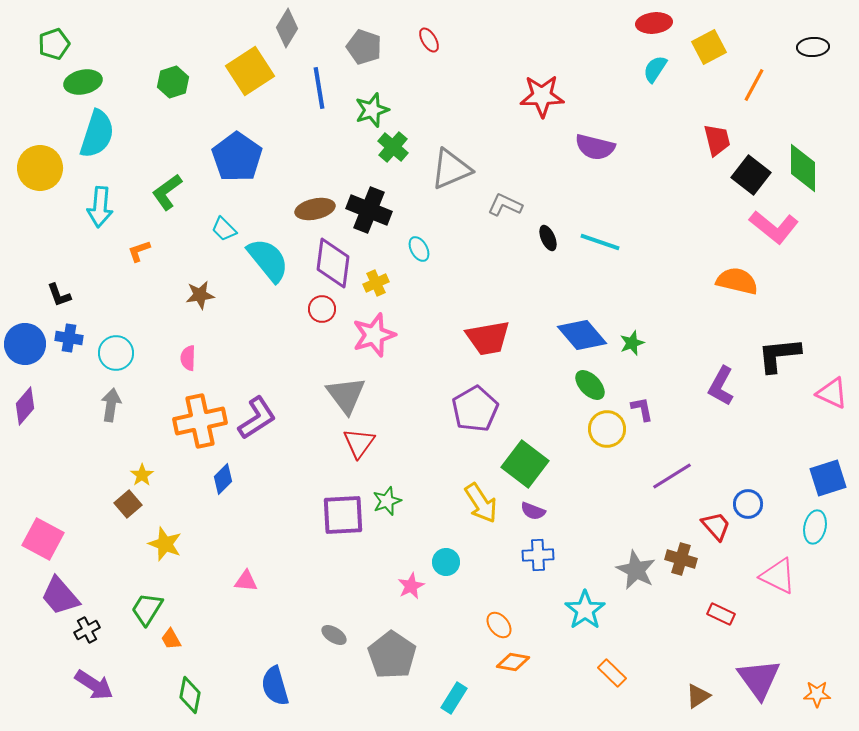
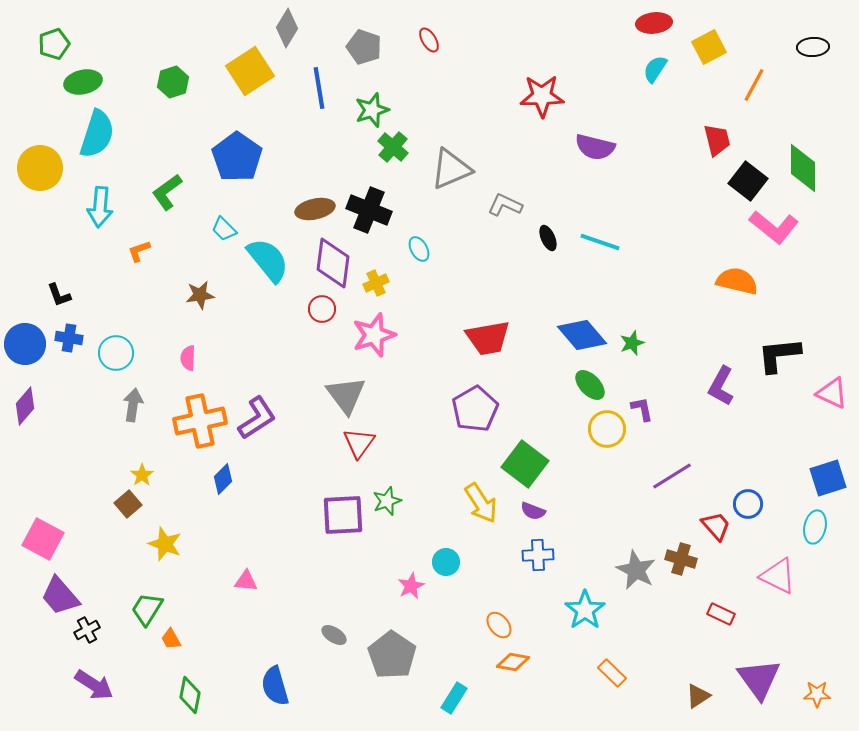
black square at (751, 175): moved 3 px left, 6 px down
gray arrow at (111, 405): moved 22 px right
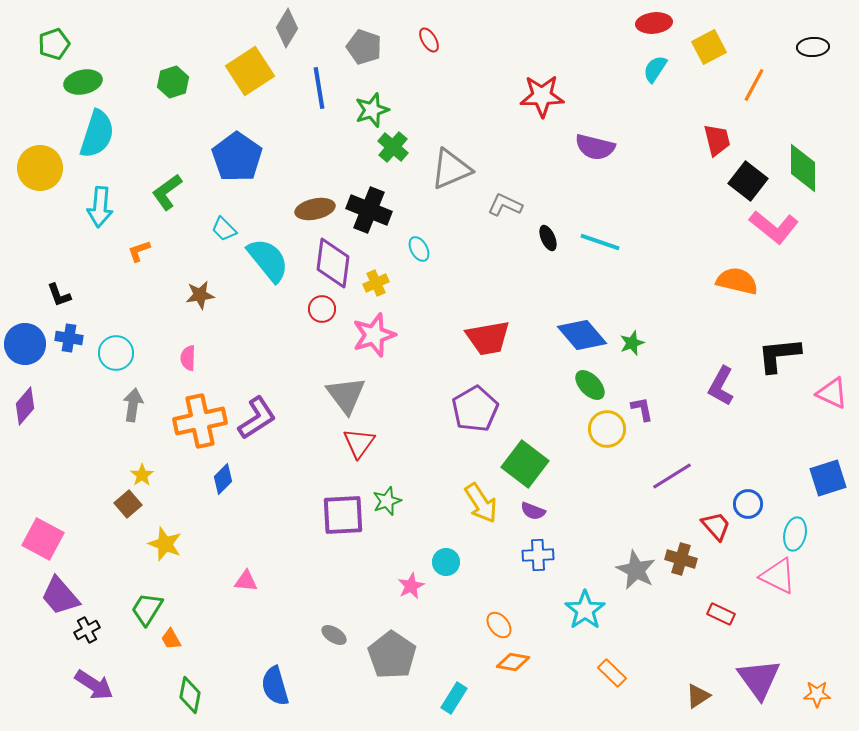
cyan ellipse at (815, 527): moved 20 px left, 7 px down
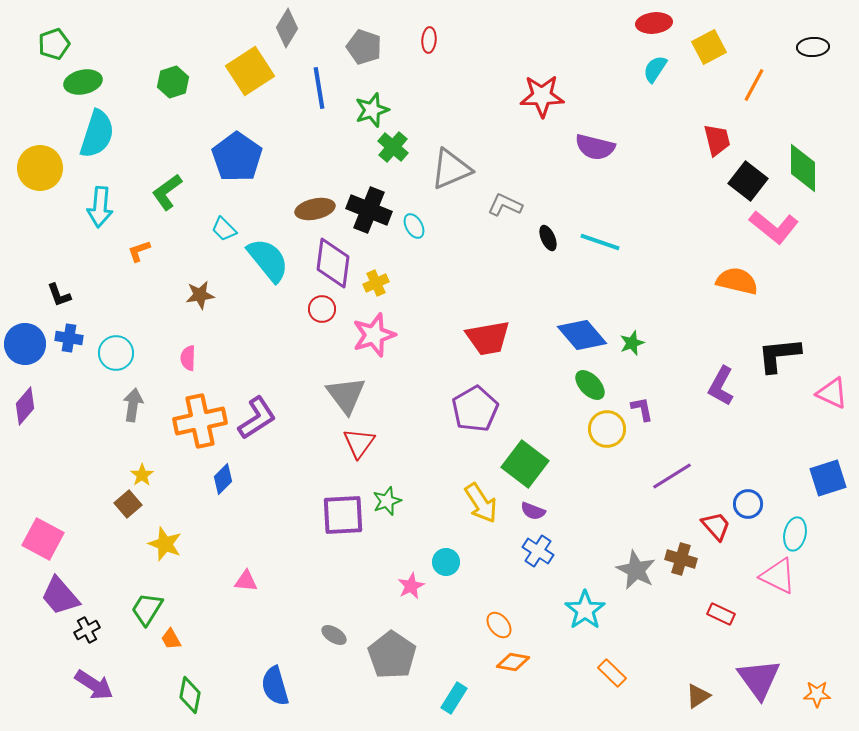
red ellipse at (429, 40): rotated 35 degrees clockwise
cyan ellipse at (419, 249): moved 5 px left, 23 px up
blue cross at (538, 555): moved 4 px up; rotated 36 degrees clockwise
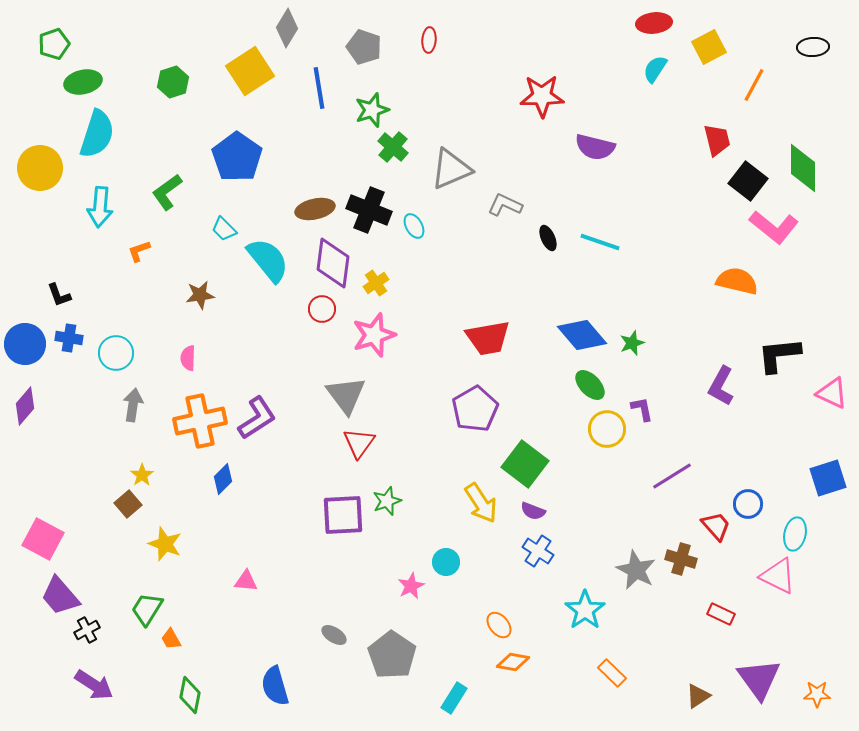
yellow cross at (376, 283): rotated 10 degrees counterclockwise
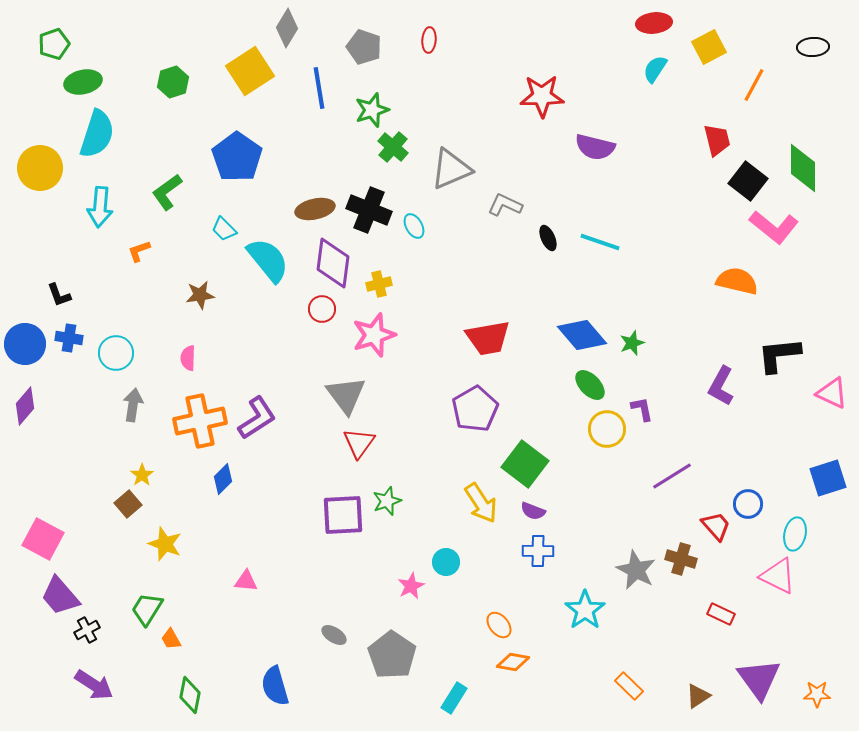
yellow cross at (376, 283): moved 3 px right, 1 px down; rotated 20 degrees clockwise
blue cross at (538, 551): rotated 32 degrees counterclockwise
orange rectangle at (612, 673): moved 17 px right, 13 px down
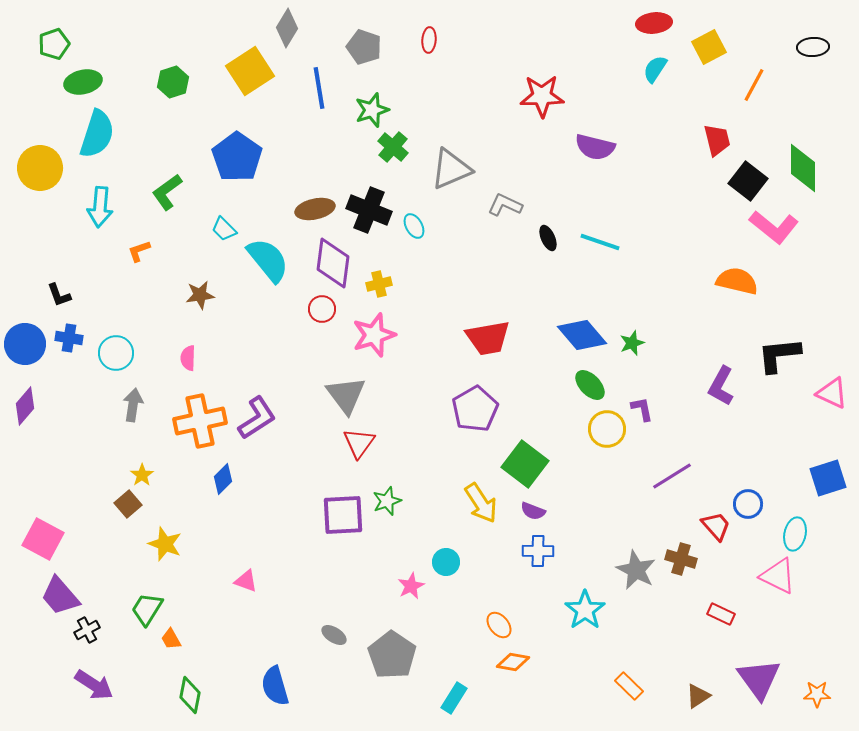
pink triangle at (246, 581): rotated 15 degrees clockwise
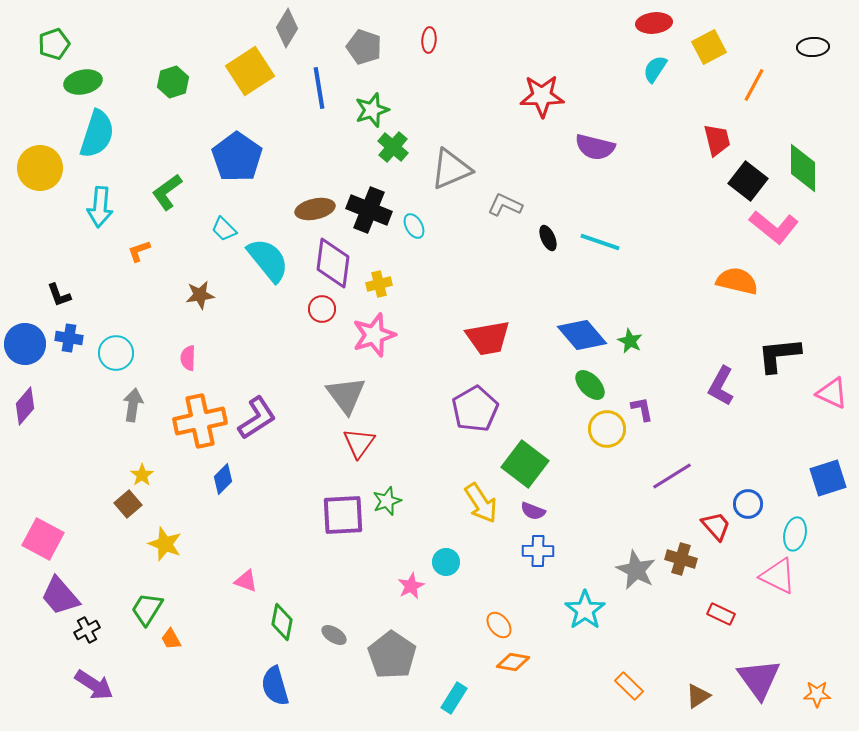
green star at (632, 343): moved 2 px left, 2 px up; rotated 25 degrees counterclockwise
green diamond at (190, 695): moved 92 px right, 73 px up
